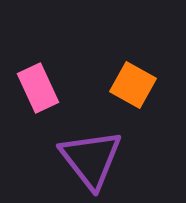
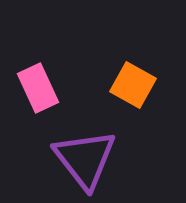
purple triangle: moved 6 px left
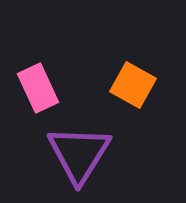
purple triangle: moved 6 px left, 5 px up; rotated 10 degrees clockwise
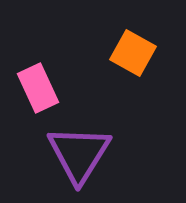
orange square: moved 32 px up
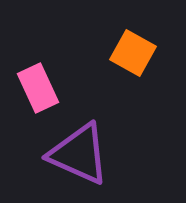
purple triangle: rotated 38 degrees counterclockwise
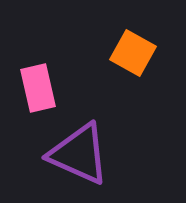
pink rectangle: rotated 12 degrees clockwise
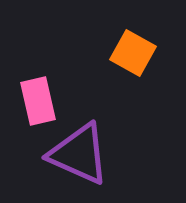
pink rectangle: moved 13 px down
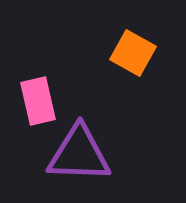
purple triangle: rotated 22 degrees counterclockwise
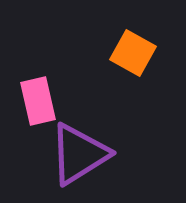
purple triangle: rotated 34 degrees counterclockwise
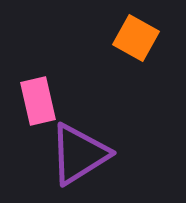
orange square: moved 3 px right, 15 px up
